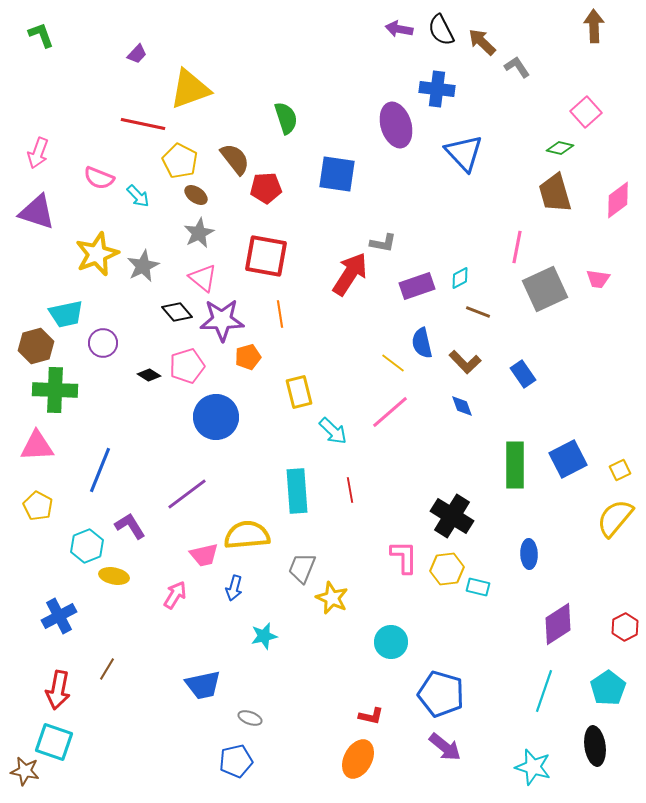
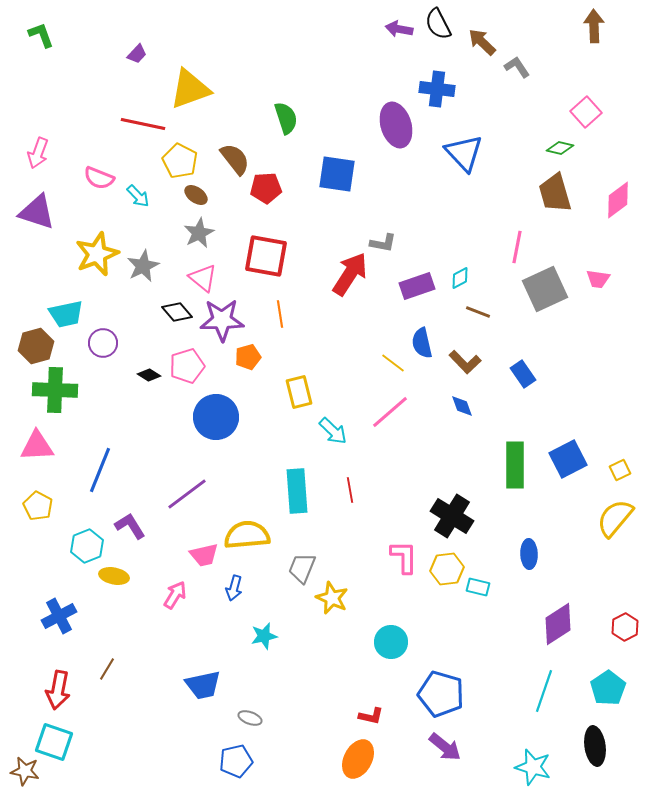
black semicircle at (441, 30): moved 3 px left, 6 px up
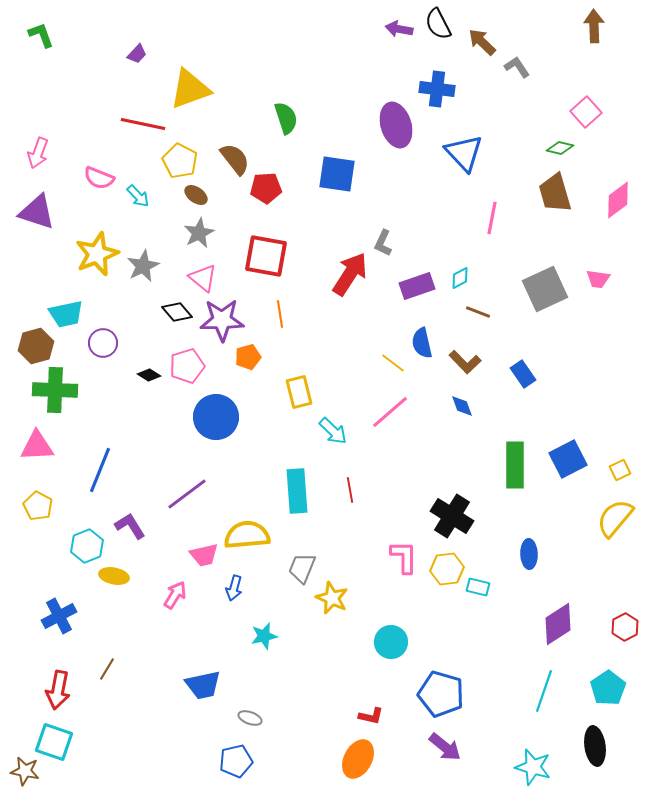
gray L-shape at (383, 243): rotated 104 degrees clockwise
pink line at (517, 247): moved 25 px left, 29 px up
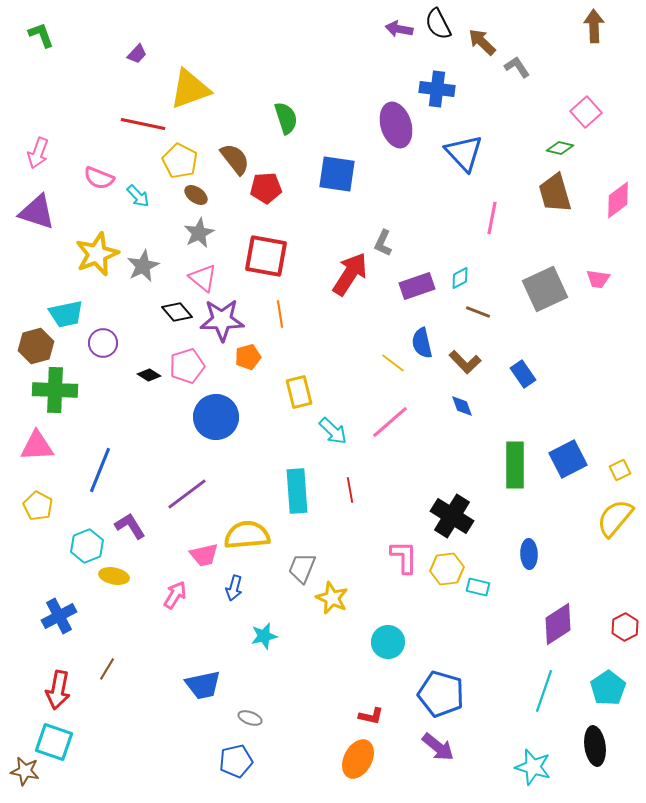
pink line at (390, 412): moved 10 px down
cyan circle at (391, 642): moved 3 px left
purple arrow at (445, 747): moved 7 px left
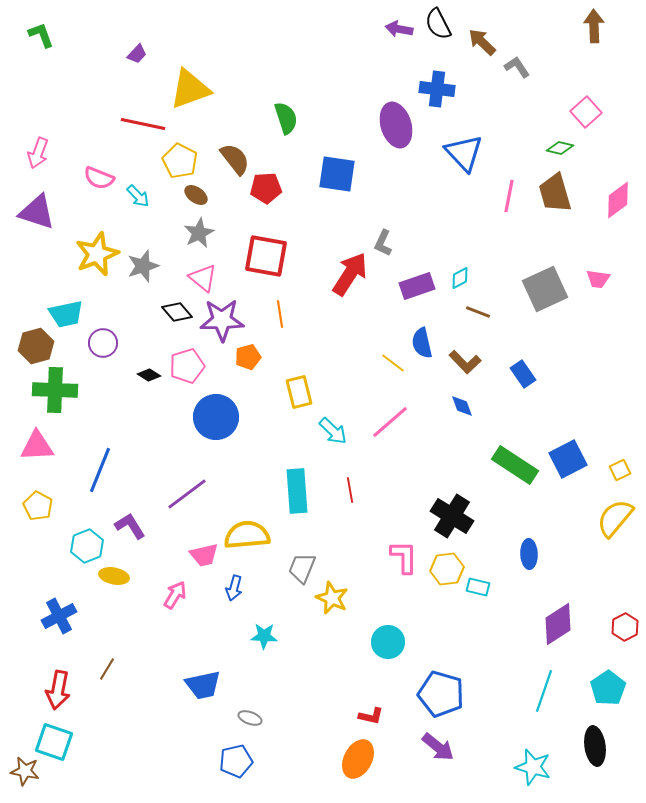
pink line at (492, 218): moved 17 px right, 22 px up
gray star at (143, 266): rotated 8 degrees clockwise
green rectangle at (515, 465): rotated 57 degrees counterclockwise
cyan star at (264, 636): rotated 16 degrees clockwise
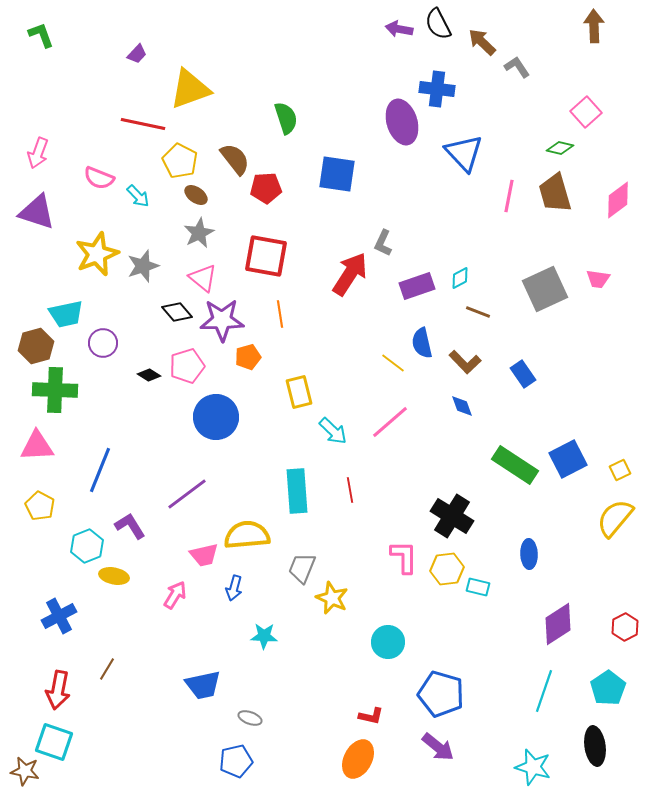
purple ellipse at (396, 125): moved 6 px right, 3 px up
yellow pentagon at (38, 506): moved 2 px right
